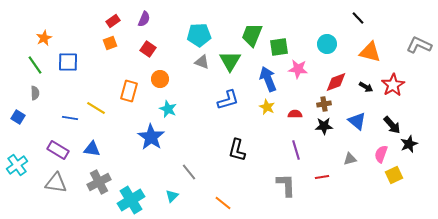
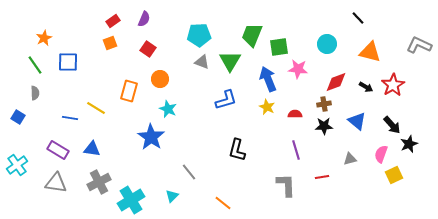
blue L-shape at (228, 100): moved 2 px left
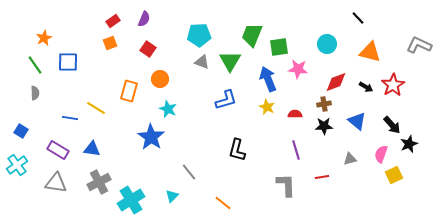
blue square at (18, 117): moved 3 px right, 14 px down
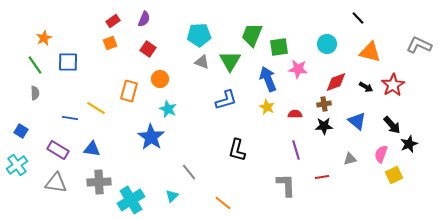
gray cross at (99, 182): rotated 25 degrees clockwise
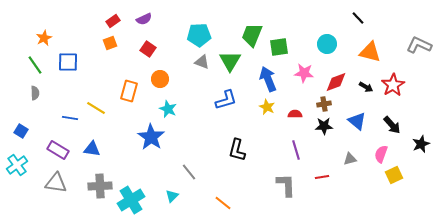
purple semicircle at (144, 19): rotated 42 degrees clockwise
pink star at (298, 69): moved 6 px right, 4 px down
black star at (409, 144): moved 12 px right
gray cross at (99, 182): moved 1 px right, 4 px down
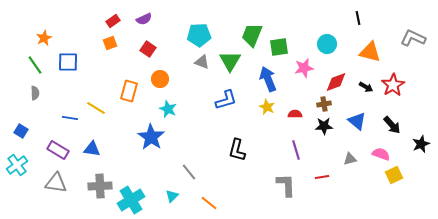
black line at (358, 18): rotated 32 degrees clockwise
gray L-shape at (419, 45): moved 6 px left, 7 px up
pink star at (304, 73): moved 5 px up; rotated 18 degrees counterclockwise
pink semicircle at (381, 154): rotated 90 degrees clockwise
orange line at (223, 203): moved 14 px left
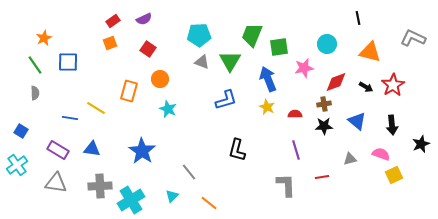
black arrow at (392, 125): rotated 36 degrees clockwise
blue star at (151, 137): moved 9 px left, 14 px down
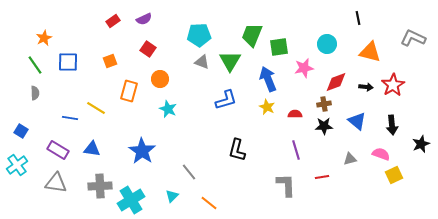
orange square at (110, 43): moved 18 px down
black arrow at (366, 87): rotated 24 degrees counterclockwise
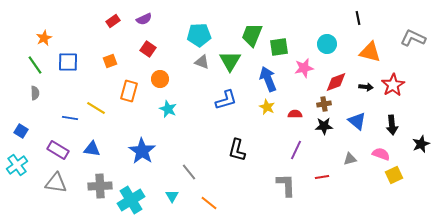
purple line at (296, 150): rotated 42 degrees clockwise
cyan triangle at (172, 196): rotated 16 degrees counterclockwise
